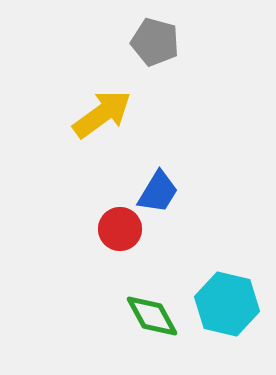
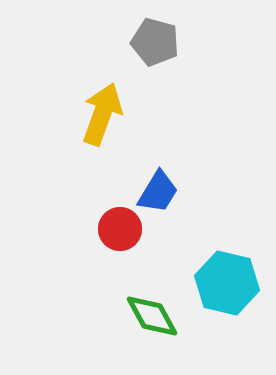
yellow arrow: rotated 34 degrees counterclockwise
cyan hexagon: moved 21 px up
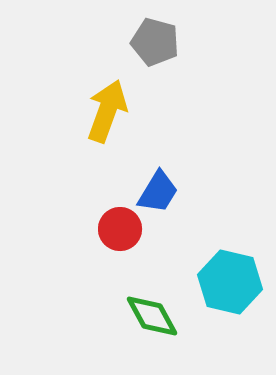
yellow arrow: moved 5 px right, 3 px up
cyan hexagon: moved 3 px right, 1 px up
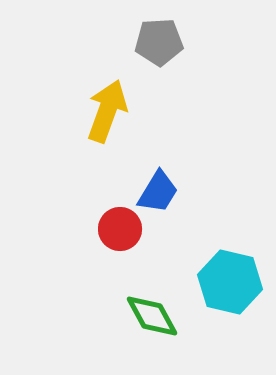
gray pentagon: moved 4 px right; rotated 18 degrees counterclockwise
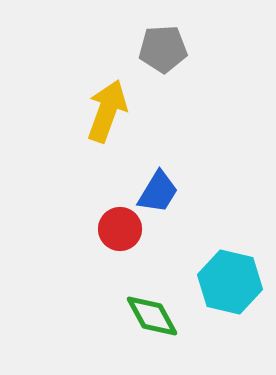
gray pentagon: moved 4 px right, 7 px down
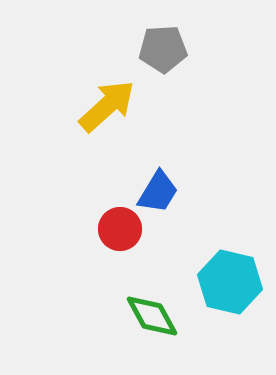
yellow arrow: moved 5 px up; rotated 28 degrees clockwise
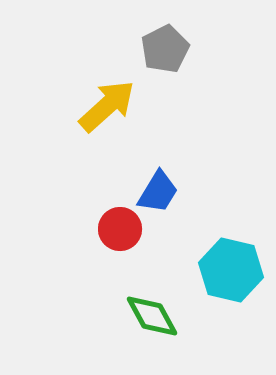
gray pentagon: moved 2 px right; rotated 24 degrees counterclockwise
cyan hexagon: moved 1 px right, 12 px up
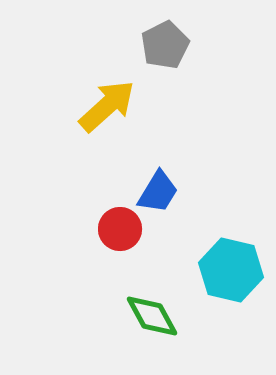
gray pentagon: moved 4 px up
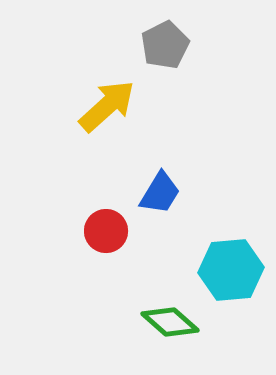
blue trapezoid: moved 2 px right, 1 px down
red circle: moved 14 px left, 2 px down
cyan hexagon: rotated 18 degrees counterclockwise
green diamond: moved 18 px right, 6 px down; rotated 20 degrees counterclockwise
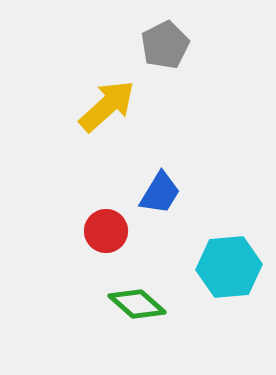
cyan hexagon: moved 2 px left, 3 px up
green diamond: moved 33 px left, 18 px up
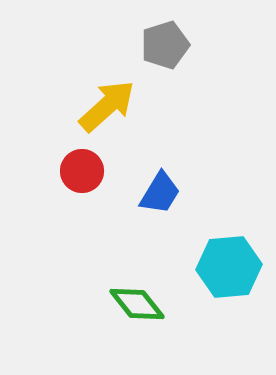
gray pentagon: rotated 9 degrees clockwise
red circle: moved 24 px left, 60 px up
green diamond: rotated 10 degrees clockwise
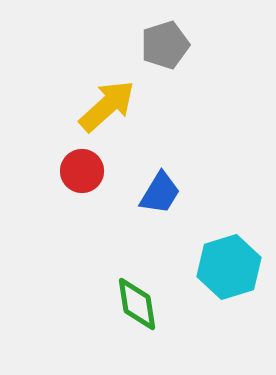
cyan hexagon: rotated 12 degrees counterclockwise
green diamond: rotated 30 degrees clockwise
